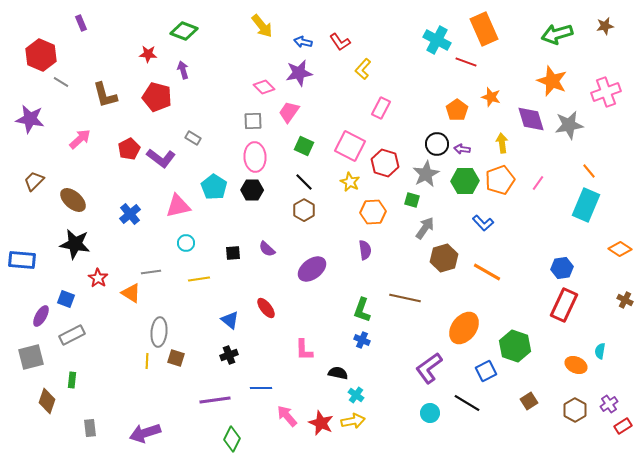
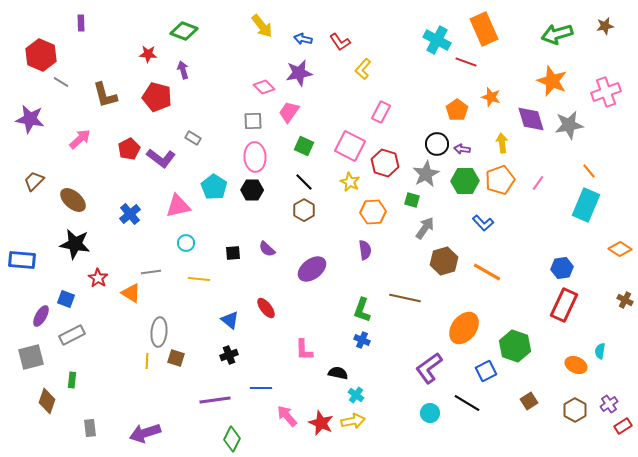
purple rectangle at (81, 23): rotated 21 degrees clockwise
blue arrow at (303, 42): moved 3 px up
pink rectangle at (381, 108): moved 4 px down
brown hexagon at (444, 258): moved 3 px down
yellow line at (199, 279): rotated 15 degrees clockwise
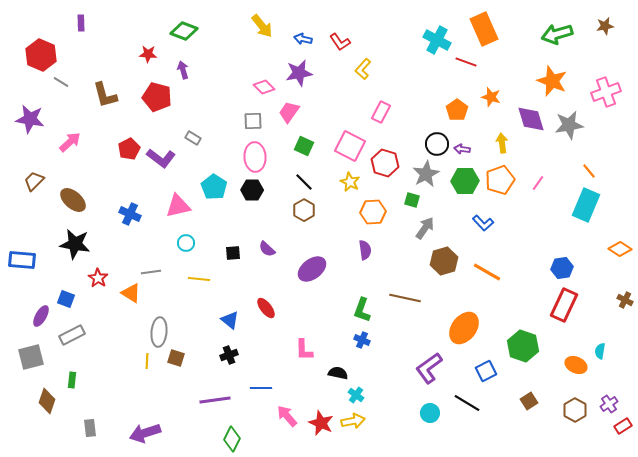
pink arrow at (80, 139): moved 10 px left, 3 px down
blue cross at (130, 214): rotated 25 degrees counterclockwise
green hexagon at (515, 346): moved 8 px right
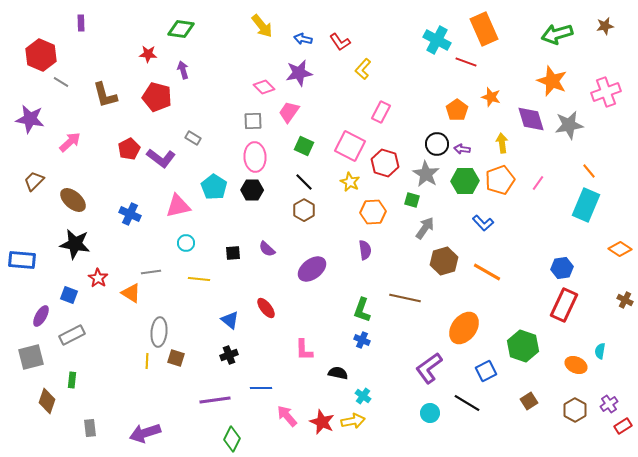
green diamond at (184, 31): moved 3 px left, 2 px up; rotated 12 degrees counterclockwise
gray star at (426, 174): rotated 12 degrees counterclockwise
blue square at (66, 299): moved 3 px right, 4 px up
cyan cross at (356, 395): moved 7 px right, 1 px down
red star at (321, 423): moved 1 px right, 1 px up
